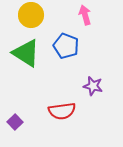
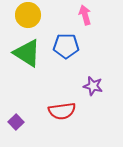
yellow circle: moved 3 px left
blue pentagon: rotated 20 degrees counterclockwise
green triangle: moved 1 px right
purple square: moved 1 px right
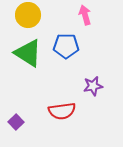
green triangle: moved 1 px right
purple star: rotated 24 degrees counterclockwise
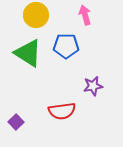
yellow circle: moved 8 px right
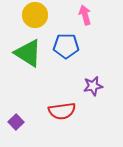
yellow circle: moved 1 px left
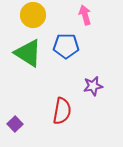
yellow circle: moved 2 px left
red semicircle: rotated 72 degrees counterclockwise
purple square: moved 1 px left, 2 px down
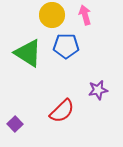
yellow circle: moved 19 px right
purple star: moved 5 px right, 4 px down
red semicircle: rotated 36 degrees clockwise
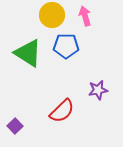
pink arrow: moved 1 px down
purple square: moved 2 px down
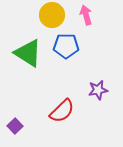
pink arrow: moved 1 px right, 1 px up
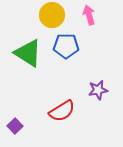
pink arrow: moved 3 px right
red semicircle: rotated 12 degrees clockwise
